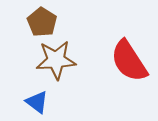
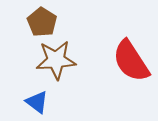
red semicircle: moved 2 px right
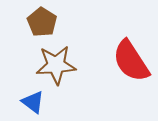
brown star: moved 5 px down
blue triangle: moved 4 px left
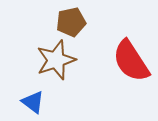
brown pentagon: moved 29 px right; rotated 28 degrees clockwise
brown star: moved 5 px up; rotated 15 degrees counterclockwise
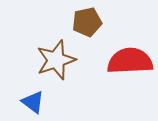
brown pentagon: moved 16 px right
red semicircle: moved 1 px left; rotated 120 degrees clockwise
